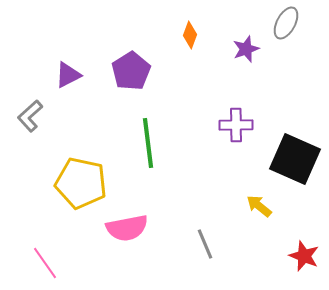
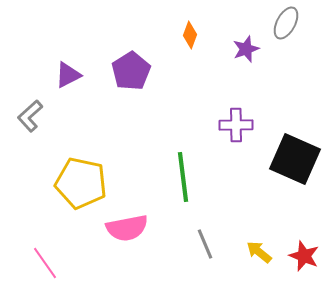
green line: moved 35 px right, 34 px down
yellow arrow: moved 46 px down
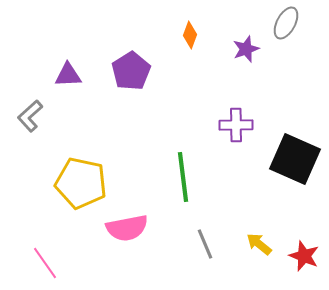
purple triangle: rotated 24 degrees clockwise
yellow arrow: moved 8 px up
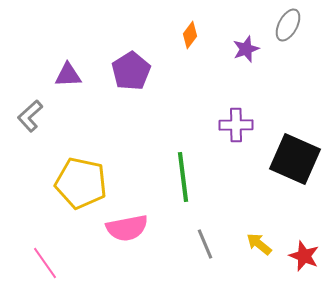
gray ellipse: moved 2 px right, 2 px down
orange diamond: rotated 16 degrees clockwise
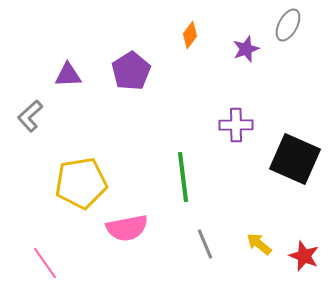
yellow pentagon: rotated 21 degrees counterclockwise
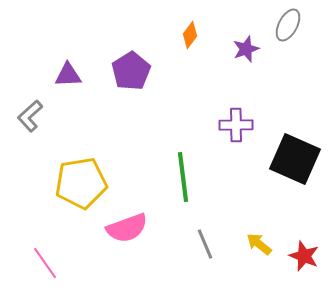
pink semicircle: rotated 9 degrees counterclockwise
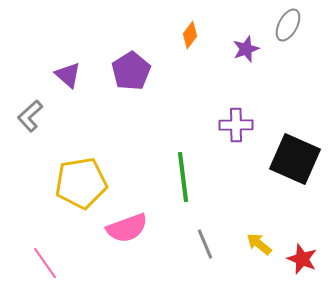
purple triangle: rotated 44 degrees clockwise
red star: moved 2 px left, 3 px down
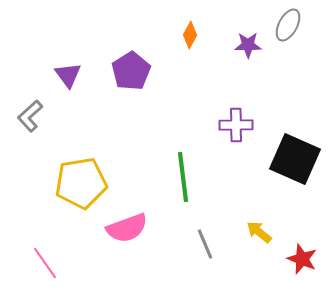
orange diamond: rotated 8 degrees counterclockwise
purple star: moved 2 px right, 4 px up; rotated 20 degrees clockwise
purple triangle: rotated 12 degrees clockwise
yellow arrow: moved 12 px up
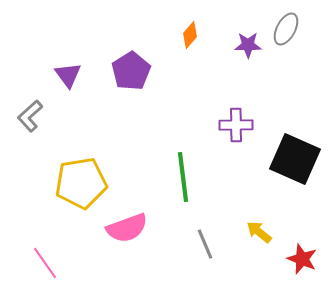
gray ellipse: moved 2 px left, 4 px down
orange diamond: rotated 12 degrees clockwise
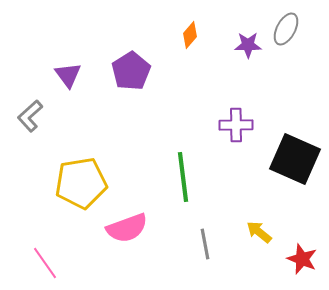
gray line: rotated 12 degrees clockwise
